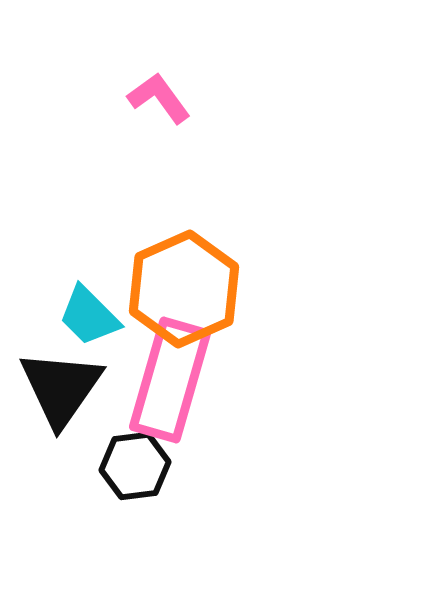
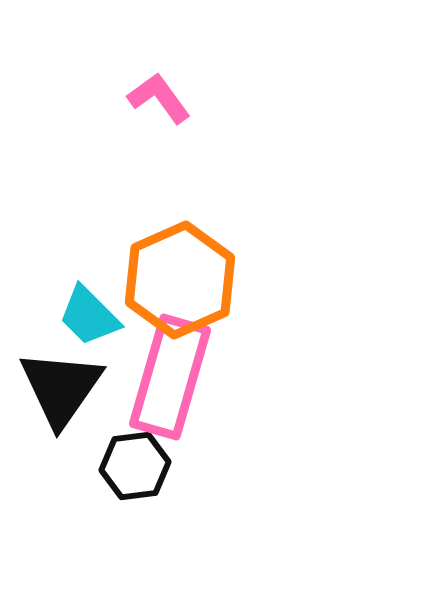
orange hexagon: moved 4 px left, 9 px up
pink rectangle: moved 3 px up
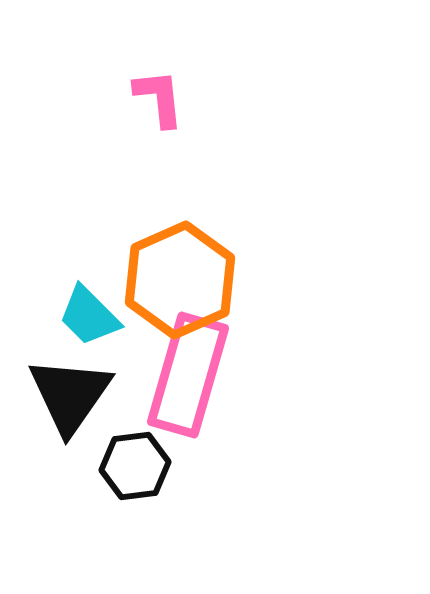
pink L-shape: rotated 30 degrees clockwise
pink rectangle: moved 18 px right, 2 px up
black triangle: moved 9 px right, 7 px down
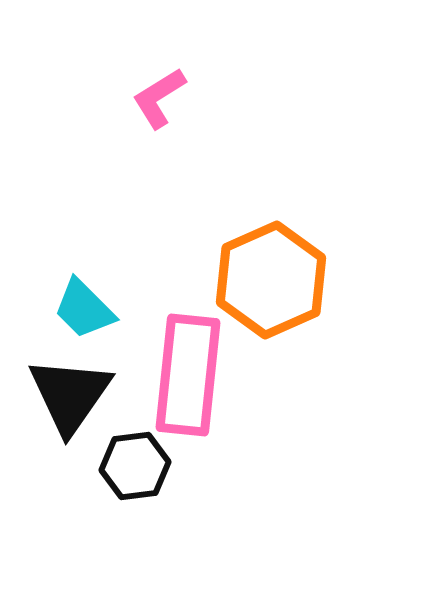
pink L-shape: rotated 116 degrees counterclockwise
orange hexagon: moved 91 px right
cyan trapezoid: moved 5 px left, 7 px up
pink rectangle: rotated 10 degrees counterclockwise
